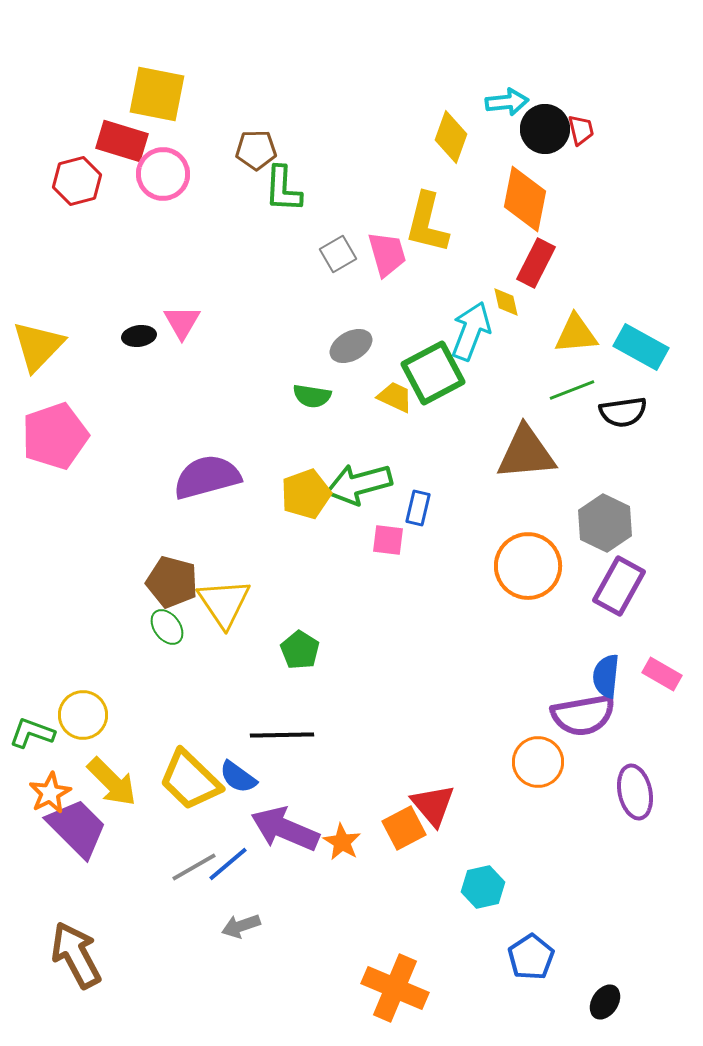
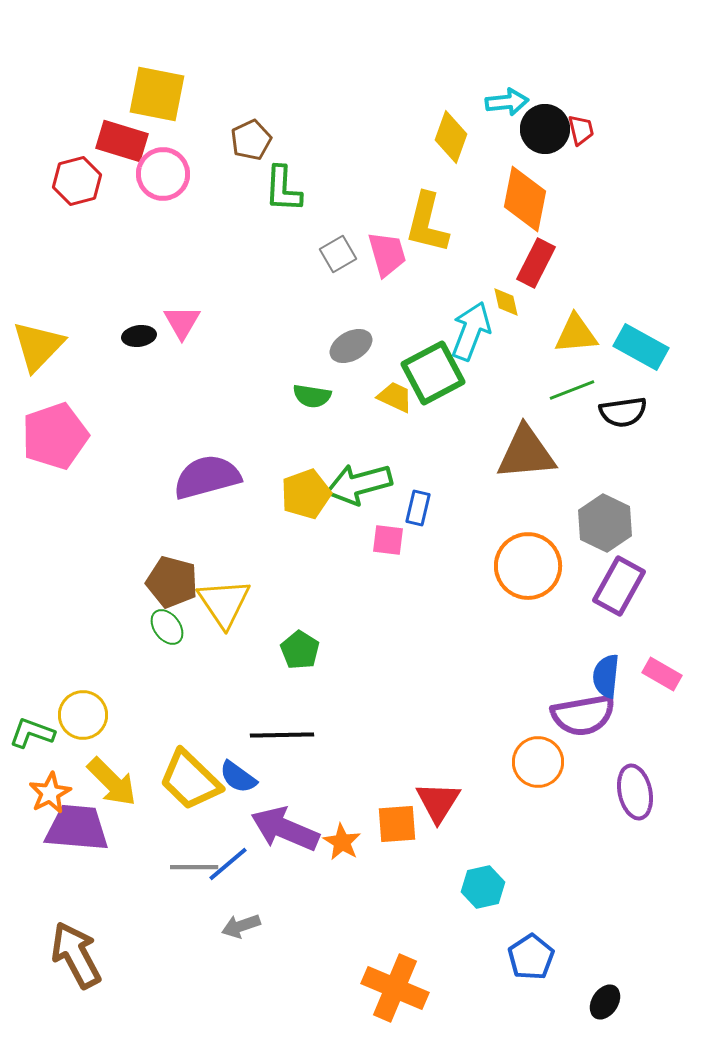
brown pentagon at (256, 150): moved 5 px left, 10 px up; rotated 24 degrees counterclockwise
red triangle at (433, 805): moved 5 px right, 3 px up; rotated 12 degrees clockwise
purple trapezoid at (77, 828): rotated 40 degrees counterclockwise
orange square at (404, 828): moved 7 px left, 4 px up; rotated 24 degrees clockwise
gray line at (194, 867): rotated 30 degrees clockwise
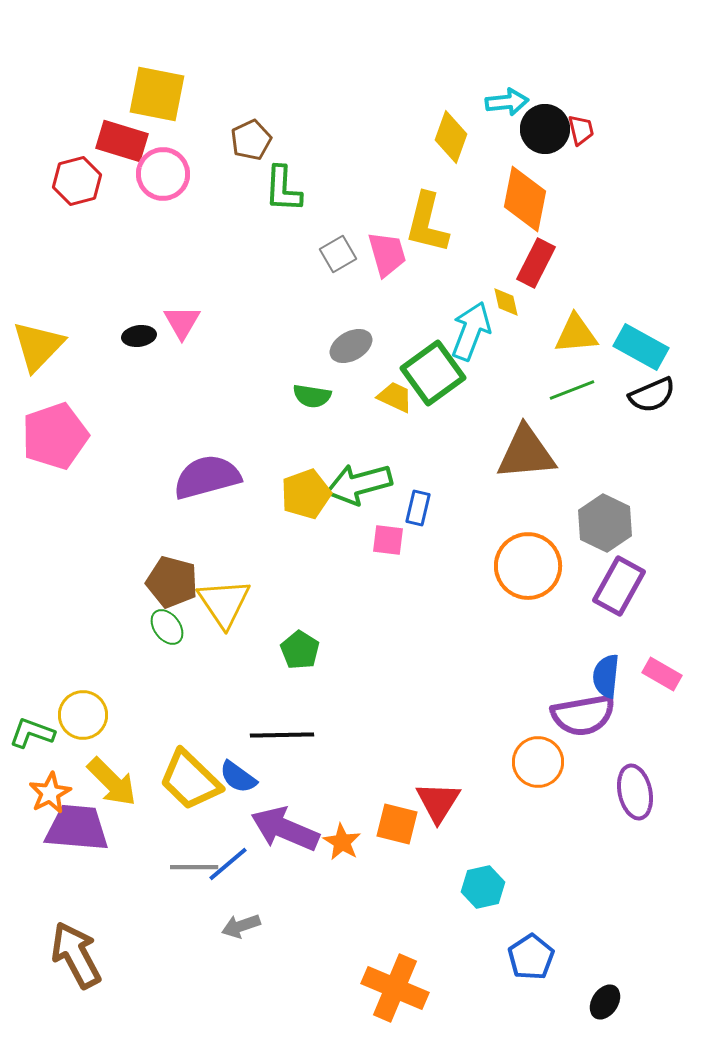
green square at (433, 373): rotated 8 degrees counterclockwise
black semicircle at (623, 412): moved 29 px right, 17 px up; rotated 15 degrees counterclockwise
orange square at (397, 824): rotated 18 degrees clockwise
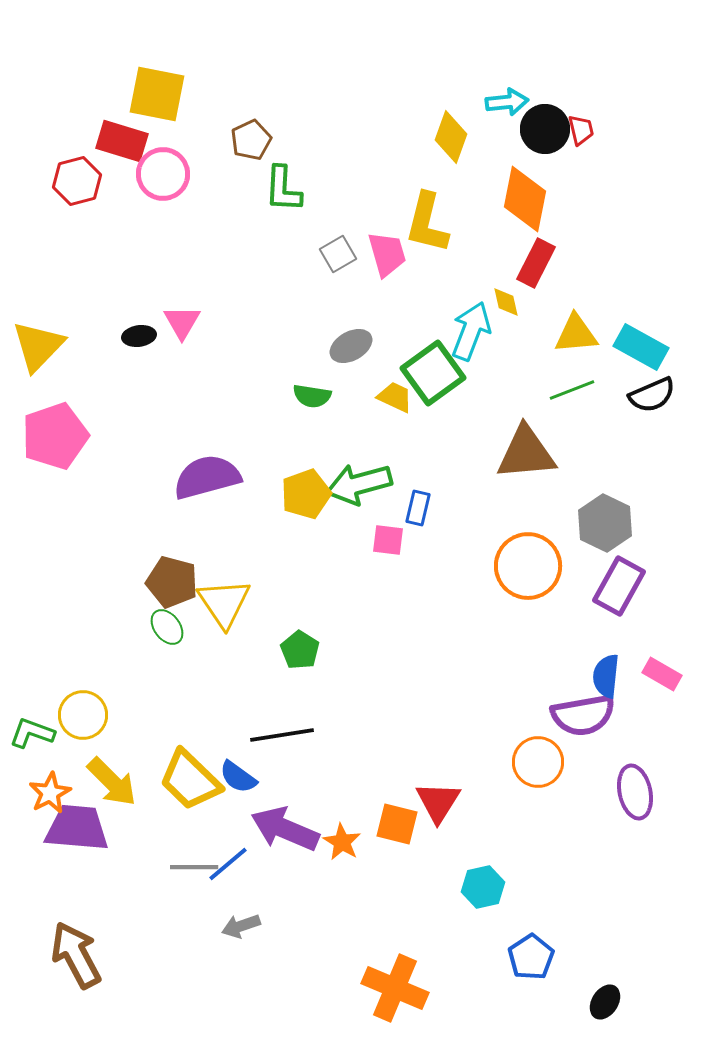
black line at (282, 735): rotated 8 degrees counterclockwise
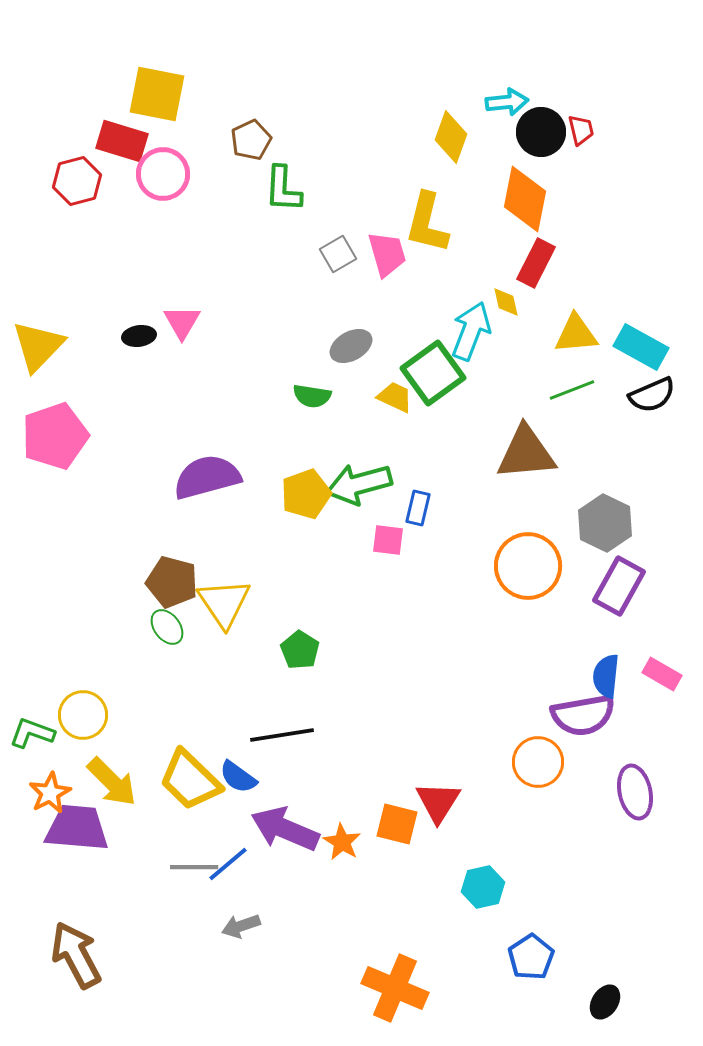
black circle at (545, 129): moved 4 px left, 3 px down
